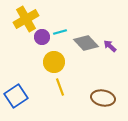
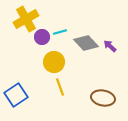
blue square: moved 1 px up
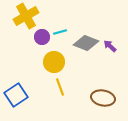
yellow cross: moved 3 px up
gray diamond: rotated 25 degrees counterclockwise
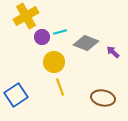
purple arrow: moved 3 px right, 6 px down
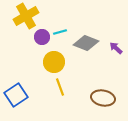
purple arrow: moved 3 px right, 4 px up
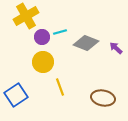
yellow circle: moved 11 px left
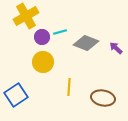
yellow line: moved 9 px right; rotated 24 degrees clockwise
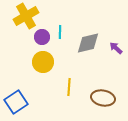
cyan line: rotated 72 degrees counterclockwise
gray diamond: moved 2 px right; rotated 35 degrees counterclockwise
blue square: moved 7 px down
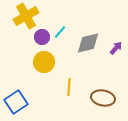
cyan line: rotated 40 degrees clockwise
purple arrow: rotated 88 degrees clockwise
yellow circle: moved 1 px right
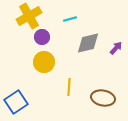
yellow cross: moved 3 px right
cyan line: moved 10 px right, 13 px up; rotated 32 degrees clockwise
